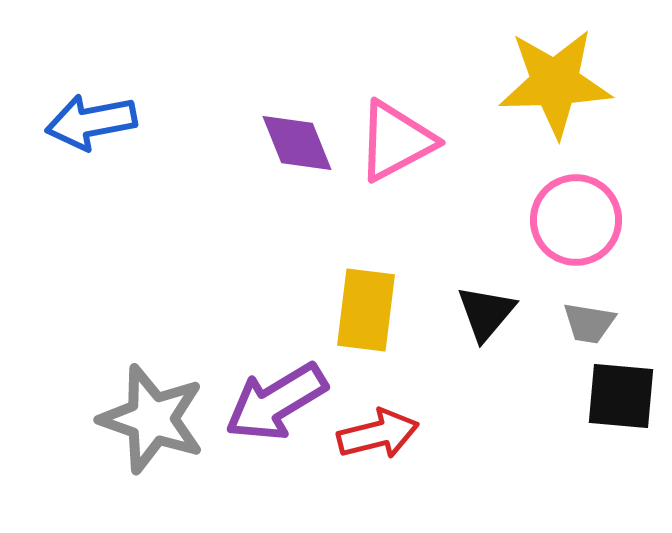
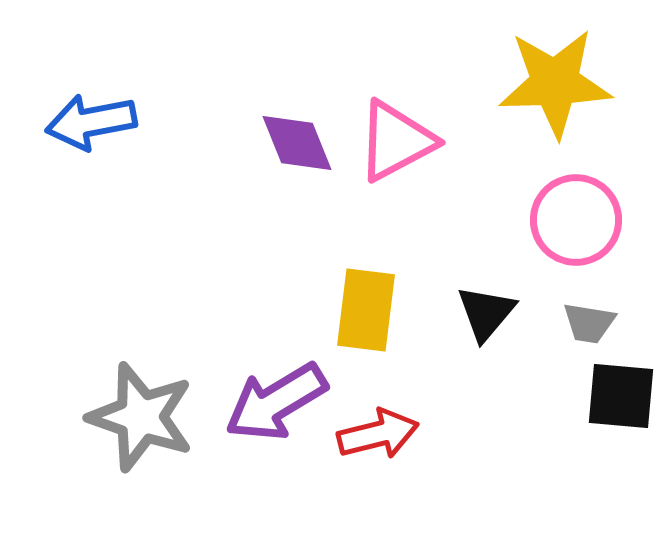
gray star: moved 11 px left, 2 px up
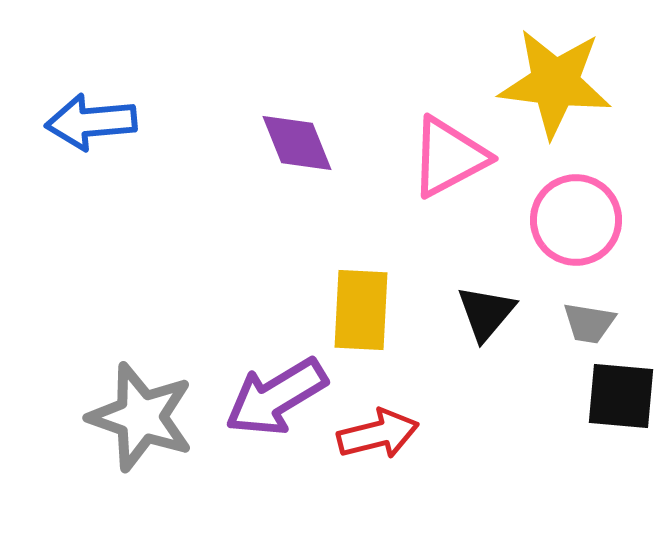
yellow star: rotated 9 degrees clockwise
blue arrow: rotated 6 degrees clockwise
pink triangle: moved 53 px right, 16 px down
yellow rectangle: moved 5 px left; rotated 4 degrees counterclockwise
purple arrow: moved 5 px up
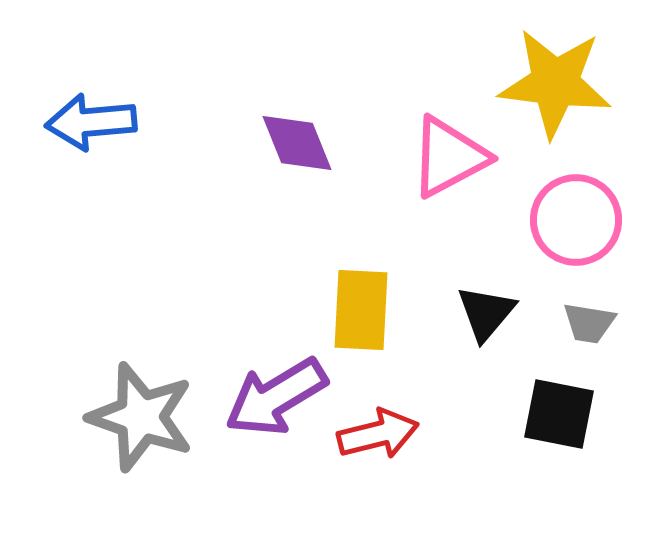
black square: moved 62 px left, 18 px down; rotated 6 degrees clockwise
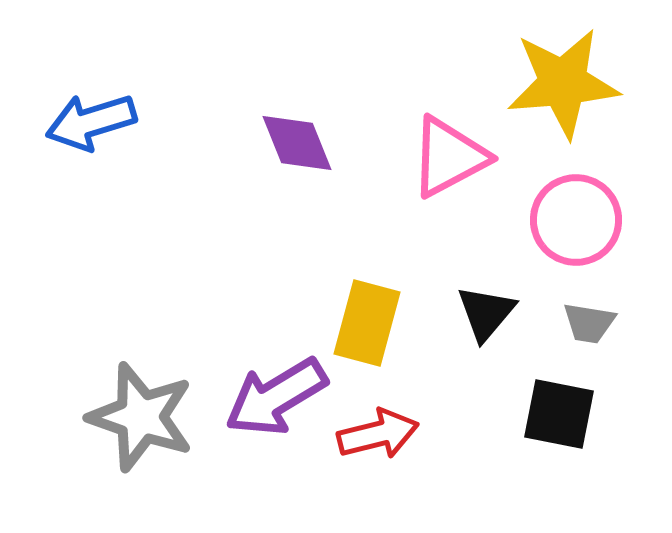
yellow star: moved 8 px right; rotated 12 degrees counterclockwise
blue arrow: rotated 12 degrees counterclockwise
yellow rectangle: moved 6 px right, 13 px down; rotated 12 degrees clockwise
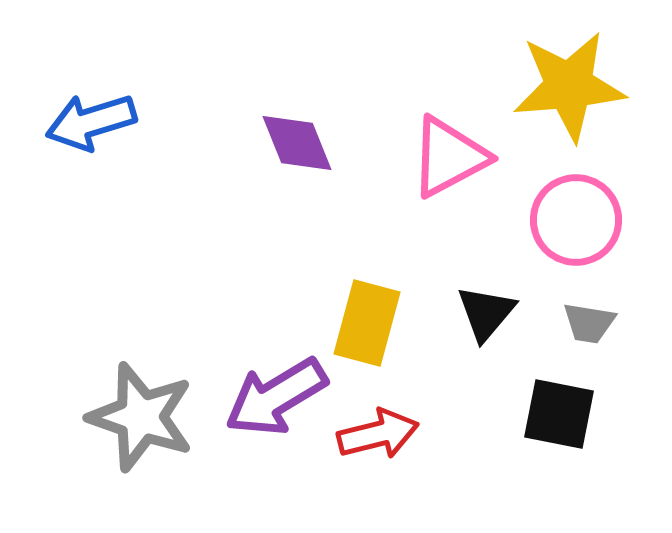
yellow star: moved 6 px right, 3 px down
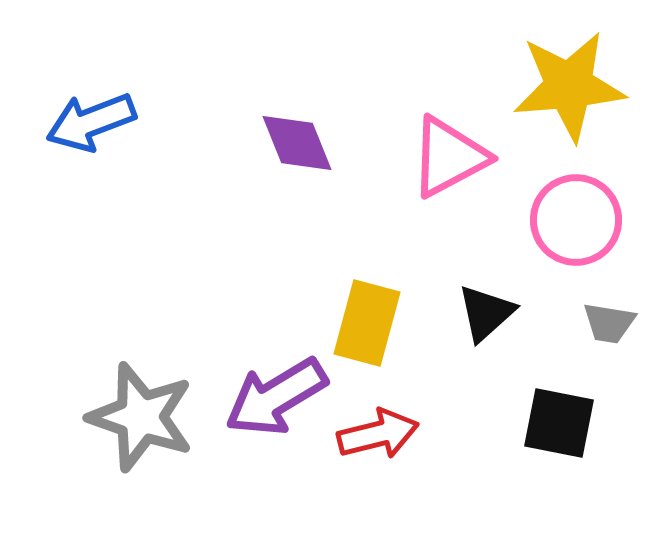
blue arrow: rotated 4 degrees counterclockwise
black triangle: rotated 8 degrees clockwise
gray trapezoid: moved 20 px right
black square: moved 9 px down
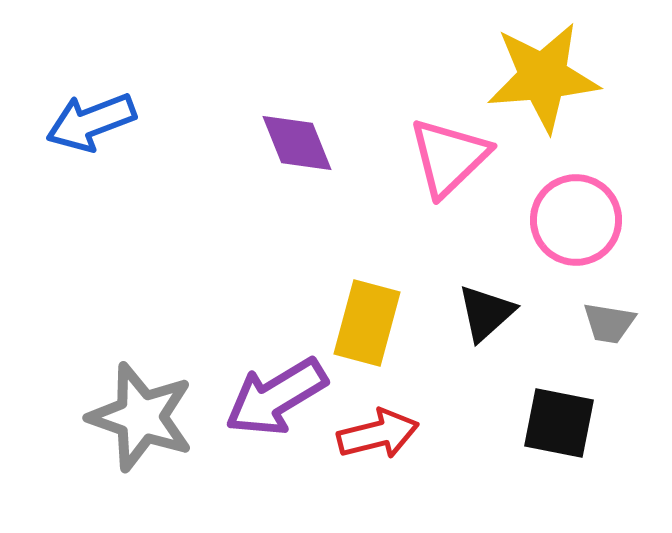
yellow star: moved 26 px left, 9 px up
pink triangle: rotated 16 degrees counterclockwise
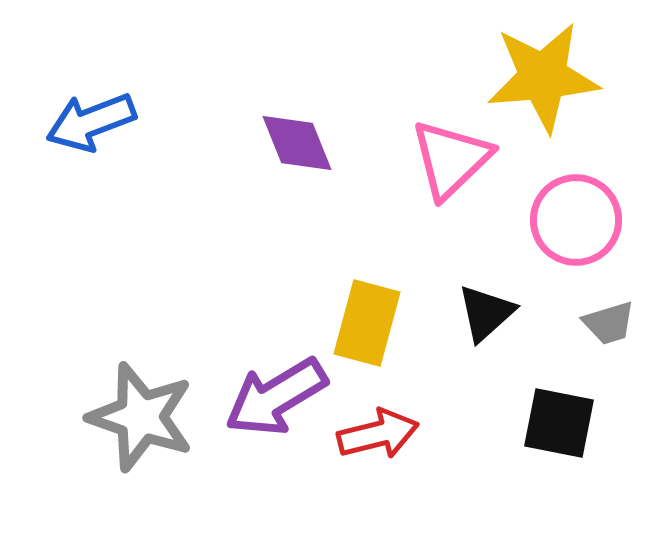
pink triangle: moved 2 px right, 2 px down
gray trapezoid: rotated 26 degrees counterclockwise
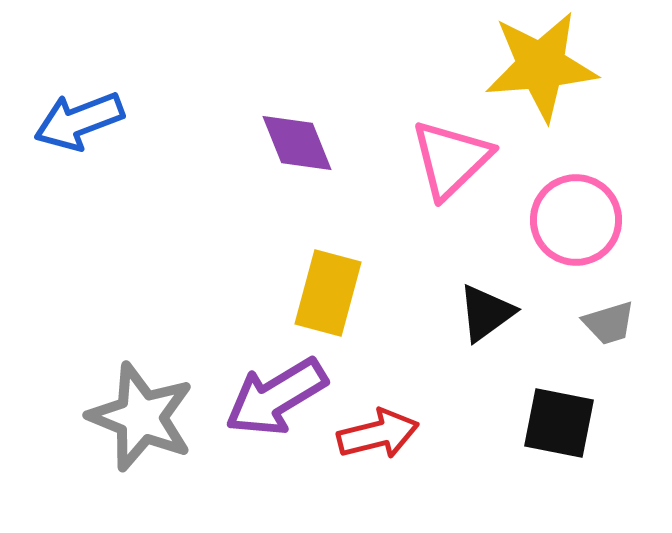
yellow star: moved 2 px left, 11 px up
blue arrow: moved 12 px left, 1 px up
black triangle: rotated 6 degrees clockwise
yellow rectangle: moved 39 px left, 30 px up
gray star: rotated 3 degrees clockwise
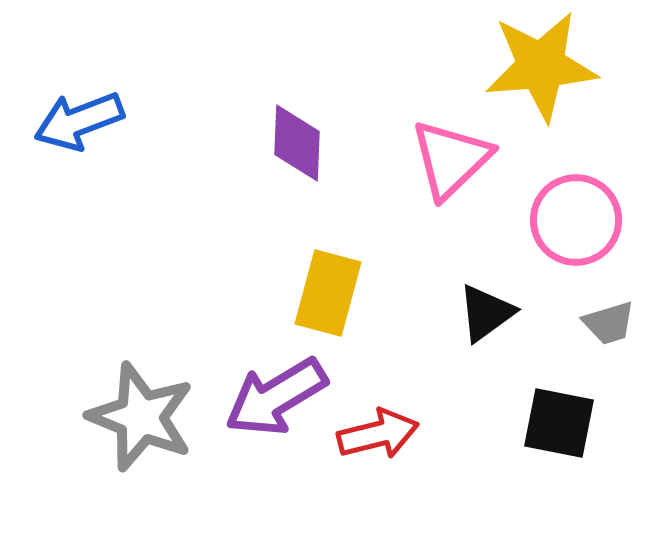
purple diamond: rotated 24 degrees clockwise
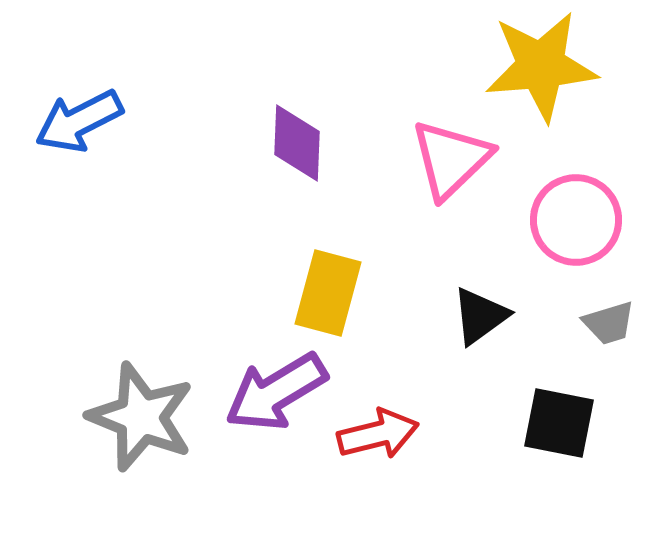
blue arrow: rotated 6 degrees counterclockwise
black triangle: moved 6 px left, 3 px down
purple arrow: moved 5 px up
